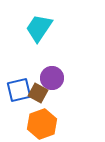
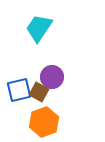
purple circle: moved 1 px up
brown square: moved 1 px right, 1 px up
orange hexagon: moved 2 px right, 2 px up
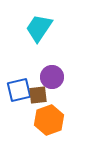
brown square: moved 1 px left, 3 px down; rotated 36 degrees counterclockwise
orange hexagon: moved 5 px right, 2 px up
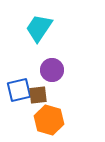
purple circle: moved 7 px up
orange hexagon: rotated 24 degrees counterclockwise
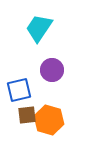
brown square: moved 11 px left, 20 px down
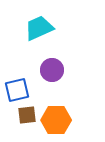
cyan trapezoid: rotated 32 degrees clockwise
blue square: moved 2 px left
orange hexagon: moved 7 px right; rotated 16 degrees counterclockwise
